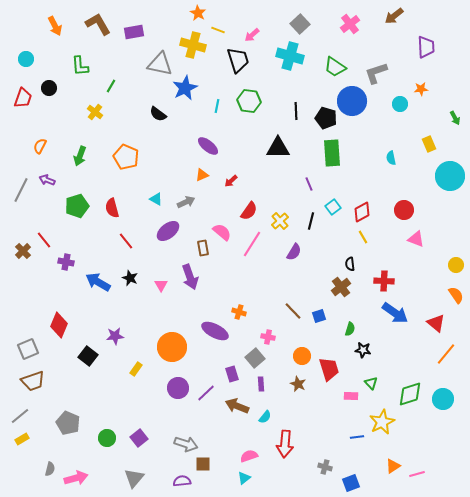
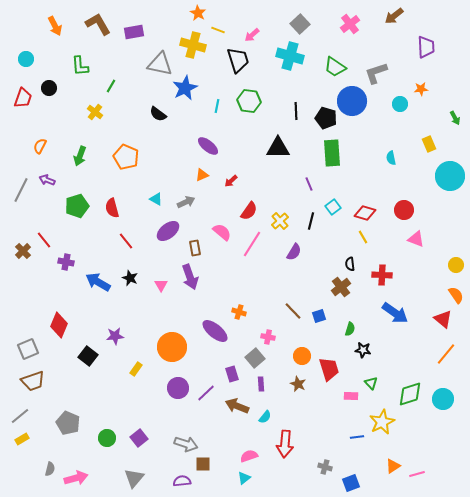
red diamond at (362, 212): moved 3 px right, 1 px down; rotated 45 degrees clockwise
brown rectangle at (203, 248): moved 8 px left
red cross at (384, 281): moved 2 px left, 6 px up
red triangle at (436, 323): moved 7 px right, 4 px up
purple ellipse at (215, 331): rotated 12 degrees clockwise
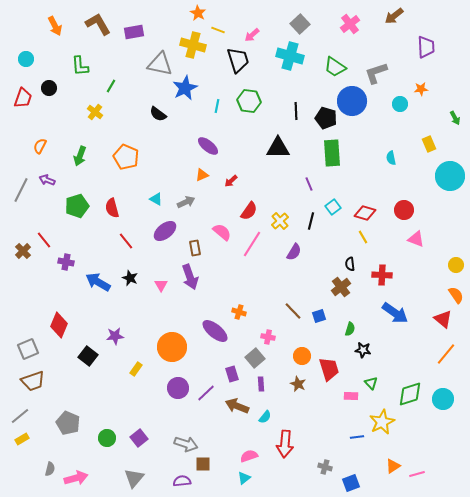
purple ellipse at (168, 231): moved 3 px left
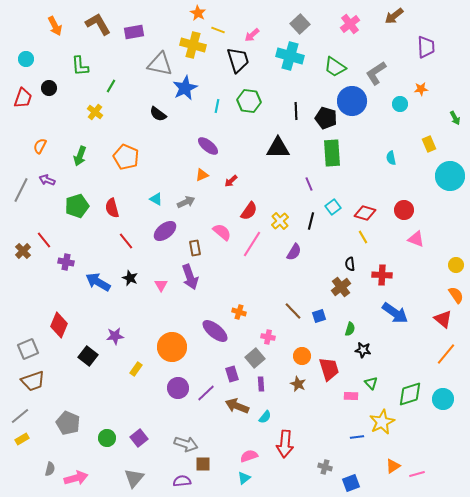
gray L-shape at (376, 73): rotated 15 degrees counterclockwise
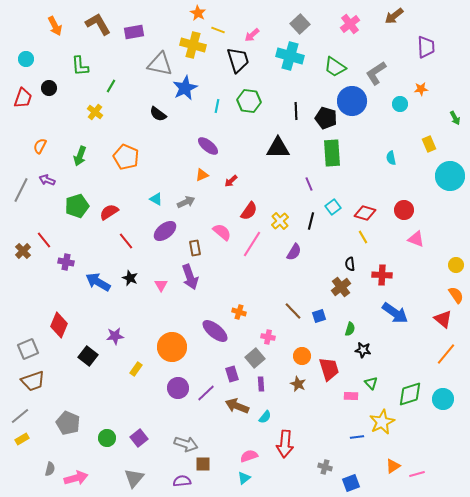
red semicircle at (112, 208): moved 3 px left, 4 px down; rotated 72 degrees clockwise
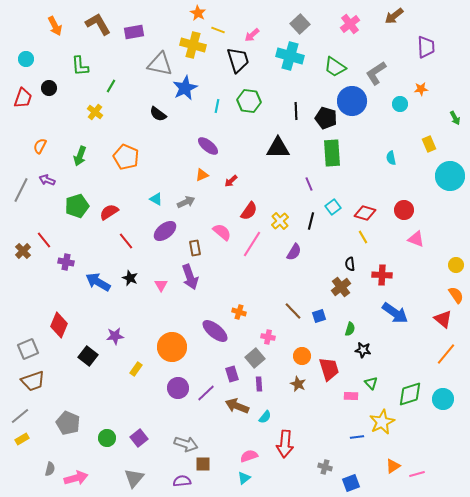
purple rectangle at (261, 384): moved 2 px left
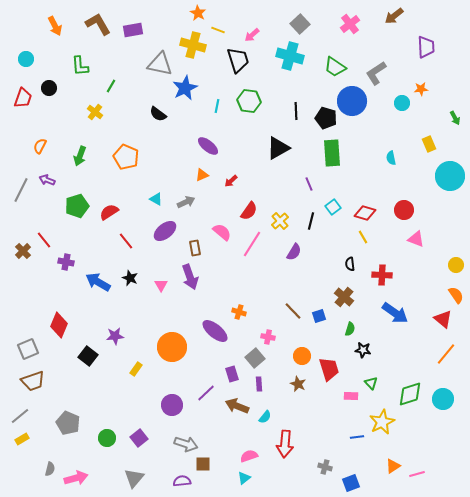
purple rectangle at (134, 32): moved 1 px left, 2 px up
cyan circle at (400, 104): moved 2 px right, 1 px up
black triangle at (278, 148): rotated 30 degrees counterclockwise
brown cross at (341, 287): moved 3 px right, 10 px down; rotated 12 degrees counterclockwise
purple circle at (178, 388): moved 6 px left, 17 px down
